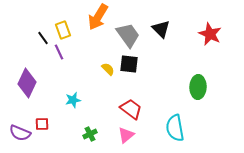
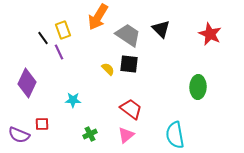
gray trapezoid: rotated 20 degrees counterclockwise
cyan star: rotated 14 degrees clockwise
cyan semicircle: moved 7 px down
purple semicircle: moved 1 px left, 2 px down
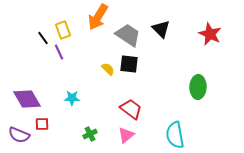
purple diamond: moved 16 px down; rotated 56 degrees counterclockwise
cyan star: moved 1 px left, 2 px up
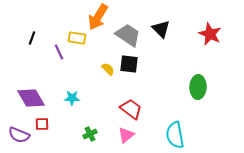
yellow rectangle: moved 14 px right, 8 px down; rotated 60 degrees counterclockwise
black line: moved 11 px left; rotated 56 degrees clockwise
purple diamond: moved 4 px right, 1 px up
